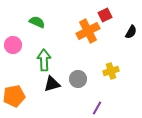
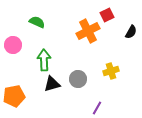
red square: moved 2 px right
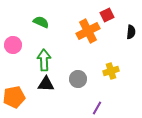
green semicircle: moved 4 px right
black semicircle: rotated 24 degrees counterclockwise
black triangle: moved 6 px left; rotated 18 degrees clockwise
orange pentagon: moved 1 px down
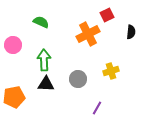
orange cross: moved 3 px down
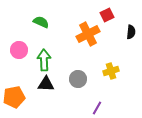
pink circle: moved 6 px right, 5 px down
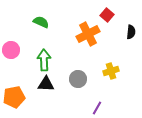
red square: rotated 24 degrees counterclockwise
pink circle: moved 8 px left
